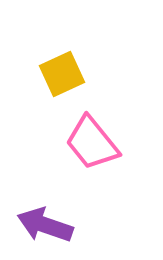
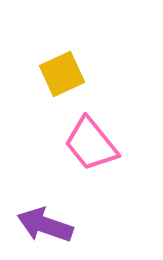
pink trapezoid: moved 1 px left, 1 px down
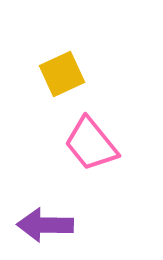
purple arrow: rotated 18 degrees counterclockwise
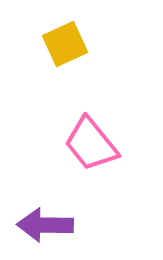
yellow square: moved 3 px right, 30 px up
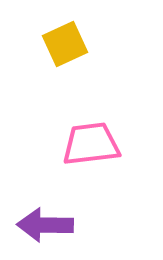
pink trapezoid: rotated 122 degrees clockwise
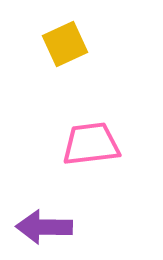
purple arrow: moved 1 px left, 2 px down
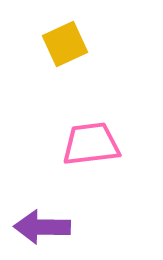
purple arrow: moved 2 px left
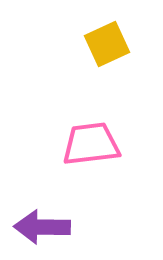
yellow square: moved 42 px right
